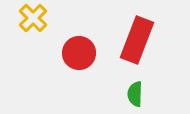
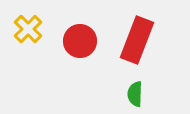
yellow cross: moved 5 px left, 11 px down
red circle: moved 1 px right, 12 px up
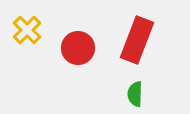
yellow cross: moved 1 px left, 1 px down
red circle: moved 2 px left, 7 px down
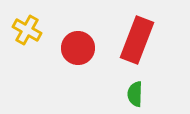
yellow cross: rotated 16 degrees counterclockwise
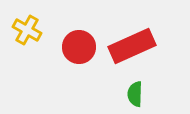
red rectangle: moved 5 px left, 6 px down; rotated 45 degrees clockwise
red circle: moved 1 px right, 1 px up
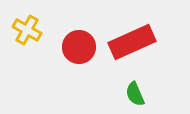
red rectangle: moved 4 px up
green semicircle: rotated 25 degrees counterclockwise
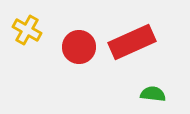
green semicircle: moved 18 px right; rotated 120 degrees clockwise
